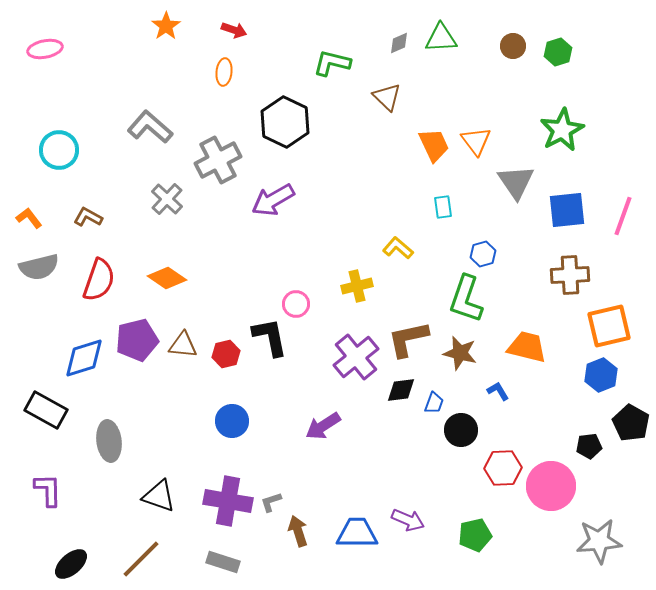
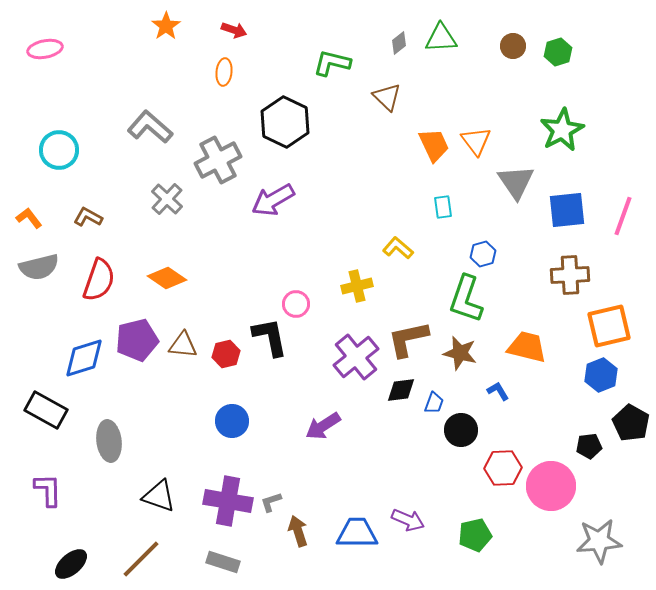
gray diamond at (399, 43): rotated 15 degrees counterclockwise
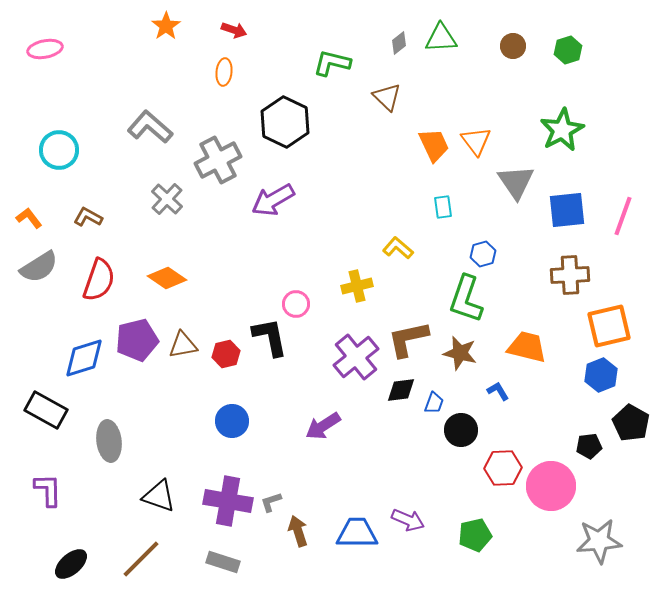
green hexagon at (558, 52): moved 10 px right, 2 px up
gray semicircle at (39, 267): rotated 18 degrees counterclockwise
brown triangle at (183, 345): rotated 16 degrees counterclockwise
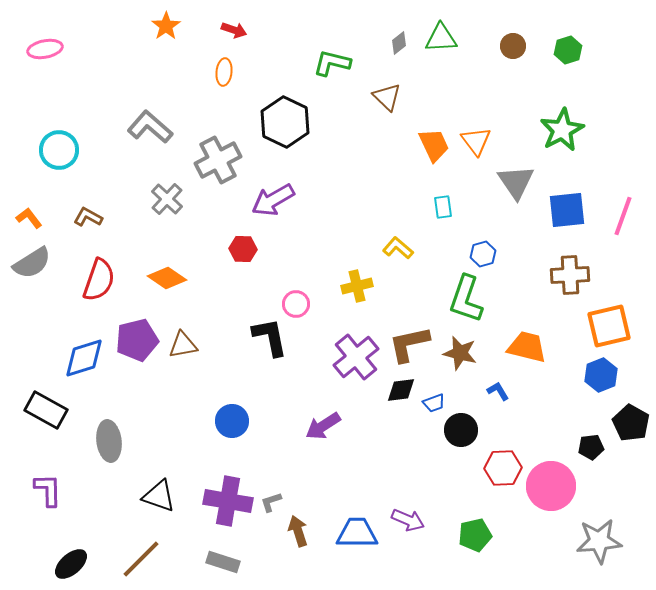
gray semicircle at (39, 267): moved 7 px left, 4 px up
brown L-shape at (408, 339): moved 1 px right, 5 px down
red hexagon at (226, 354): moved 17 px right, 105 px up; rotated 16 degrees clockwise
blue trapezoid at (434, 403): rotated 50 degrees clockwise
black pentagon at (589, 446): moved 2 px right, 1 px down
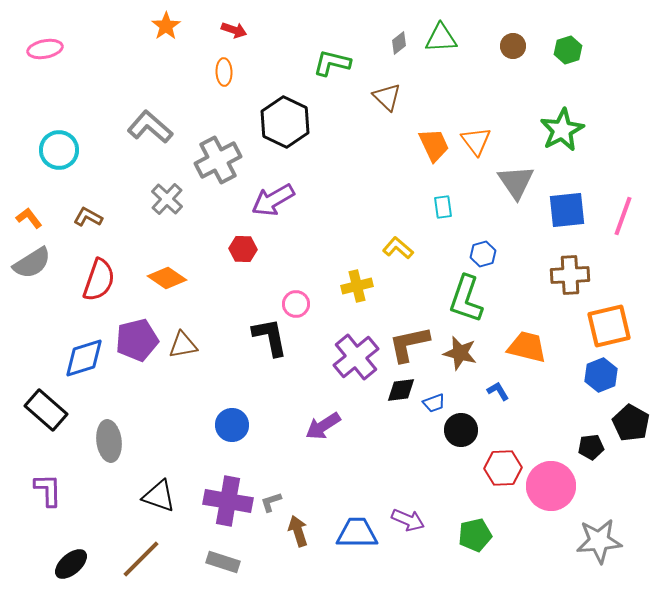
orange ellipse at (224, 72): rotated 8 degrees counterclockwise
black rectangle at (46, 410): rotated 12 degrees clockwise
blue circle at (232, 421): moved 4 px down
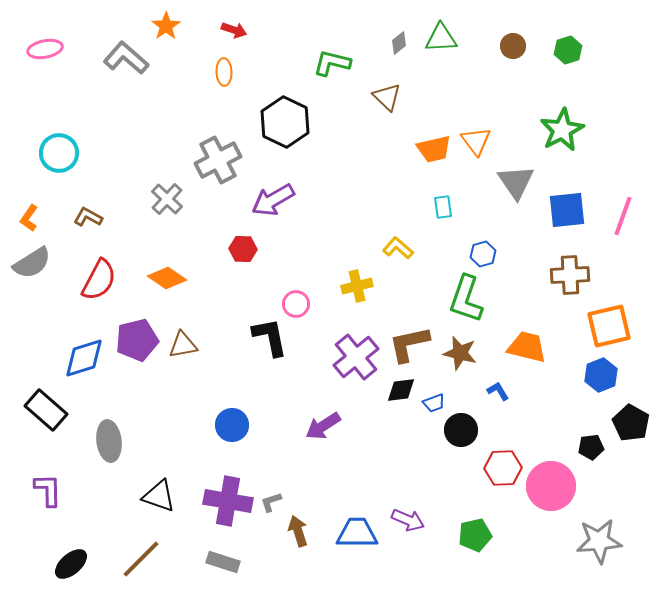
gray L-shape at (150, 127): moved 24 px left, 69 px up
orange trapezoid at (434, 145): moved 4 px down; rotated 102 degrees clockwise
cyan circle at (59, 150): moved 3 px down
orange L-shape at (29, 218): rotated 108 degrees counterclockwise
red semicircle at (99, 280): rotated 9 degrees clockwise
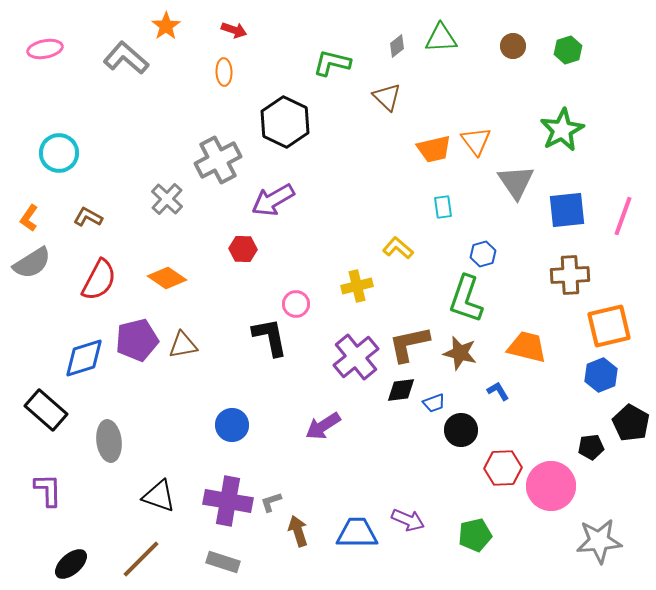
gray diamond at (399, 43): moved 2 px left, 3 px down
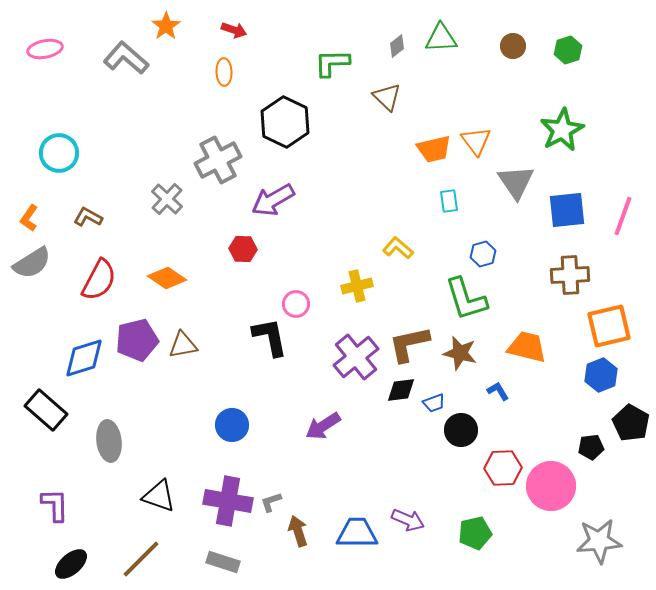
green L-shape at (332, 63): rotated 15 degrees counterclockwise
cyan rectangle at (443, 207): moved 6 px right, 6 px up
green L-shape at (466, 299): rotated 36 degrees counterclockwise
purple L-shape at (48, 490): moved 7 px right, 15 px down
green pentagon at (475, 535): moved 2 px up
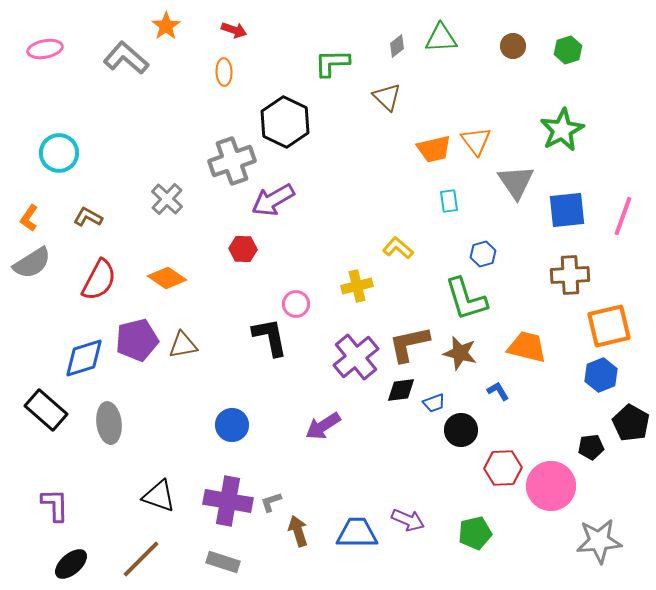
gray cross at (218, 160): moved 14 px right, 1 px down; rotated 9 degrees clockwise
gray ellipse at (109, 441): moved 18 px up
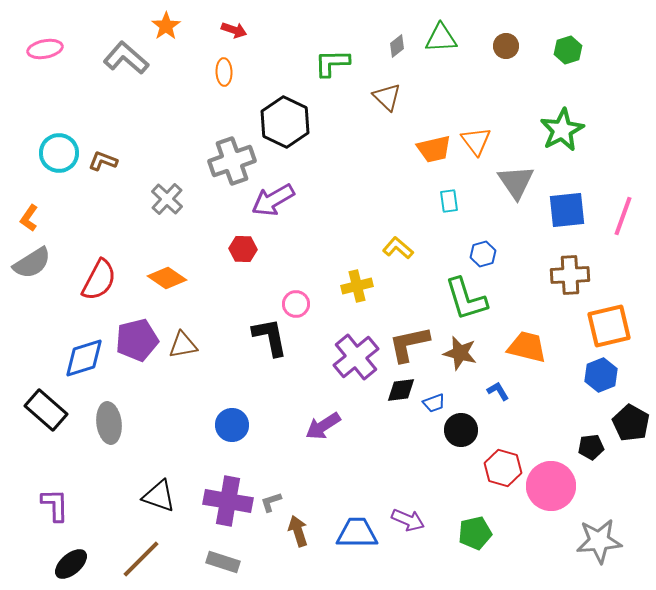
brown circle at (513, 46): moved 7 px left
brown L-shape at (88, 217): moved 15 px right, 56 px up; rotated 8 degrees counterclockwise
red hexagon at (503, 468): rotated 18 degrees clockwise
